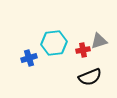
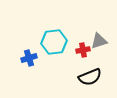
cyan hexagon: moved 1 px up
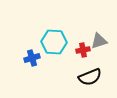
cyan hexagon: rotated 10 degrees clockwise
blue cross: moved 3 px right
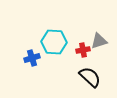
black semicircle: rotated 115 degrees counterclockwise
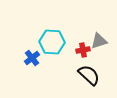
cyan hexagon: moved 2 px left
blue cross: rotated 21 degrees counterclockwise
black semicircle: moved 1 px left, 2 px up
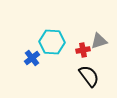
black semicircle: moved 1 px down; rotated 10 degrees clockwise
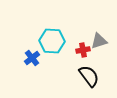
cyan hexagon: moved 1 px up
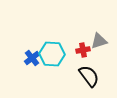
cyan hexagon: moved 13 px down
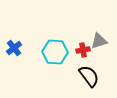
cyan hexagon: moved 3 px right, 2 px up
blue cross: moved 18 px left, 10 px up
